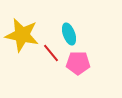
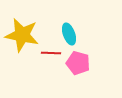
red line: rotated 48 degrees counterclockwise
pink pentagon: rotated 15 degrees clockwise
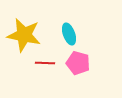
yellow star: moved 2 px right
red line: moved 6 px left, 10 px down
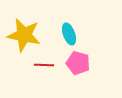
red line: moved 1 px left, 2 px down
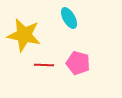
cyan ellipse: moved 16 px up; rotated 10 degrees counterclockwise
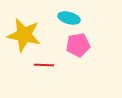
cyan ellipse: rotated 45 degrees counterclockwise
pink pentagon: moved 18 px up; rotated 25 degrees counterclockwise
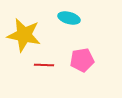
pink pentagon: moved 4 px right, 15 px down
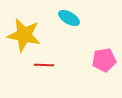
cyan ellipse: rotated 15 degrees clockwise
pink pentagon: moved 22 px right
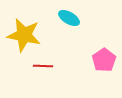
pink pentagon: rotated 25 degrees counterclockwise
red line: moved 1 px left, 1 px down
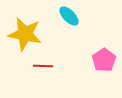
cyan ellipse: moved 2 px up; rotated 15 degrees clockwise
yellow star: moved 1 px right, 1 px up
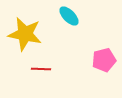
pink pentagon: rotated 20 degrees clockwise
red line: moved 2 px left, 3 px down
